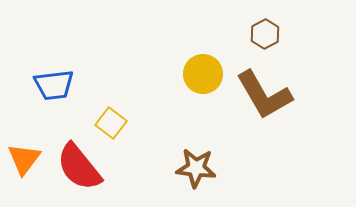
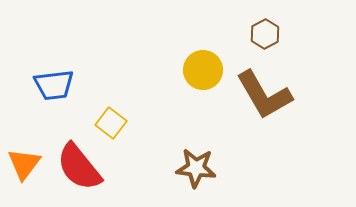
yellow circle: moved 4 px up
orange triangle: moved 5 px down
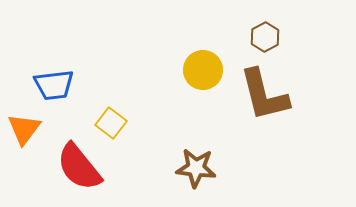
brown hexagon: moved 3 px down
brown L-shape: rotated 16 degrees clockwise
orange triangle: moved 35 px up
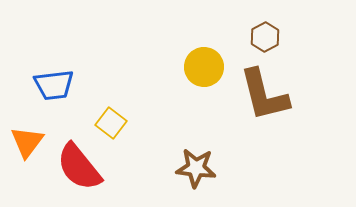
yellow circle: moved 1 px right, 3 px up
orange triangle: moved 3 px right, 13 px down
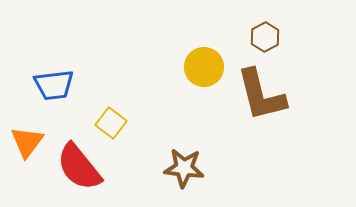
brown L-shape: moved 3 px left
brown star: moved 12 px left
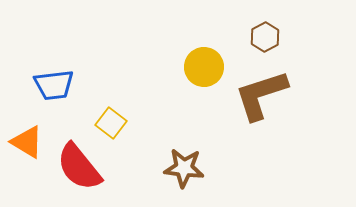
brown L-shape: rotated 86 degrees clockwise
orange triangle: rotated 36 degrees counterclockwise
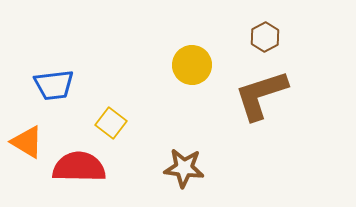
yellow circle: moved 12 px left, 2 px up
red semicircle: rotated 130 degrees clockwise
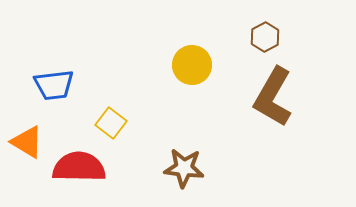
brown L-shape: moved 12 px right, 2 px down; rotated 42 degrees counterclockwise
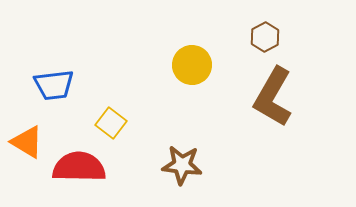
brown star: moved 2 px left, 3 px up
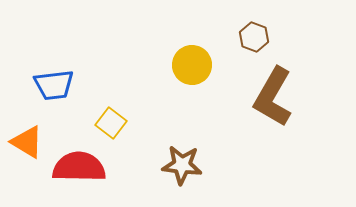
brown hexagon: moved 11 px left; rotated 12 degrees counterclockwise
